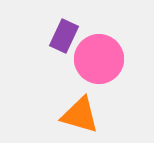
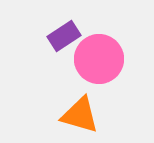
purple rectangle: rotated 32 degrees clockwise
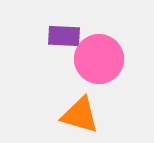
purple rectangle: rotated 36 degrees clockwise
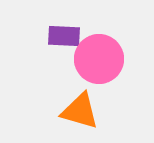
orange triangle: moved 4 px up
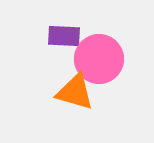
orange triangle: moved 5 px left, 19 px up
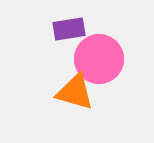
purple rectangle: moved 5 px right, 7 px up; rotated 12 degrees counterclockwise
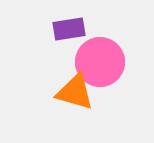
pink circle: moved 1 px right, 3 px down
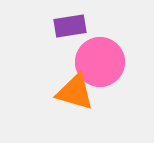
purple rectangle: moved 1 px right, 3 px up
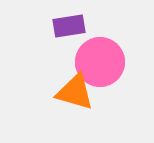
purple rectangle: moved 1 px left
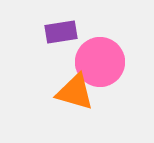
purple rectangle: moved 8 px left, 6 px down
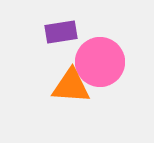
orange triangle: moved 4 px left, 6 px up; rotated 12 degrees counterclockwise
